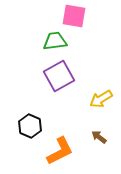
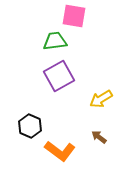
orange L-shape: rotated 64 degrees clockwise
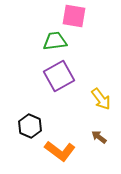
yellow arrow: rotated 95 degrees counterclockwise
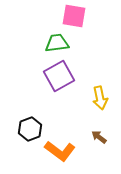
green trapezoid: moved 2 px right, 2 px down
yellow arrow: moved 1 px left, 1 px up; rotated 25 degrees clockwise
black hexagon: moved 3 px down; rotated 15 degrees clockwise
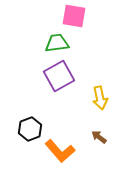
orange L-shape: rotated 12 degrees clockwise
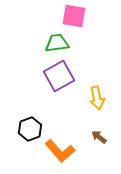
yellow arrow: moved 3 px left
